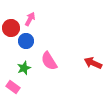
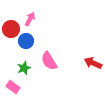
red circle: moved 1 px down
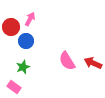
red circle: moved 2 px up
pink semicircle: moved 18 px right
green star: moved 1 px left, 1 px up
pink rectangle: moved 1 px right
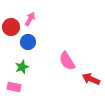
blue circle: moved 2 px right, 1 px down
red arrow: moved 2 px left, 16 px down
green star: moved 1 px left
pink rectangle: rotated 24 degrees counterclockwise
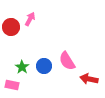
blue circle: moved 16 px right, 24 px down
green star: rotated 16 degrees counterclockwise
red arrow: moved 2 px left; rotated 12 degrees counterclockwise
pink rectangle: moved 2 px left, 2 px up
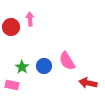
pink arrow: rotated 32 degrees counterclockwise
red arrow: moved 1 px left, 4 px down
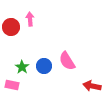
red arrow: moved 4 px right, 3 px down
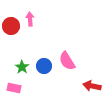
red circle: moved 1 px up
pink rectangle: moved 2 px right, 3 px down
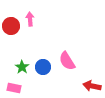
blue circle: moved 1 px left, 1 px down
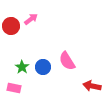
pink arrow: moved 1 px right; rotated 56 degrees clockwise
